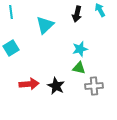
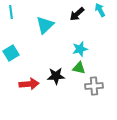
black arrow: rotated 35 degrees clockwise
cyan square: moved 5 px down
black star: moved 10 px up; rotated 30 degrees counterclockwise
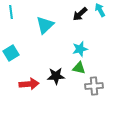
black arrow: moved 3 px right
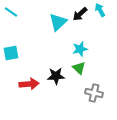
cyan line: rotated 48 degrees counterclockwise
cyan triangle: moved 13 px right, 3 px up
cyan square: rotated 21 degrees clockwise
green triangle: rotated 32 degrees clockwise
gray cross: moved 7 px down; rotated 18 degrees clockwise
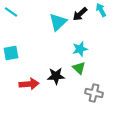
cyan arrow: moved 1 px right
